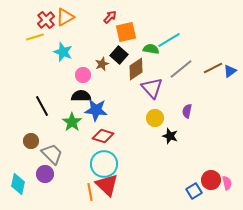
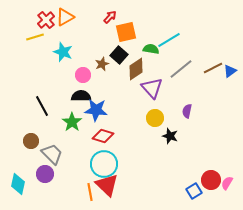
pink semicircle: rotated 136 degrees counterclockwise
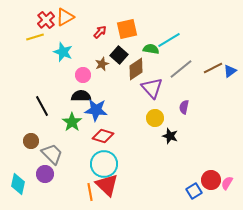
red arrow: moved 10 px left, 15 px down
orange square: moved 1 px right, 3 px up
purple semicircle: moved 3 px left, 4 px up
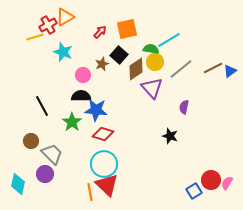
red cross: moved 2 px right, 5 px down; rotated 12 degrees clockwise
yellow circle: moved 56 px up
red diamond: moved 2 px up
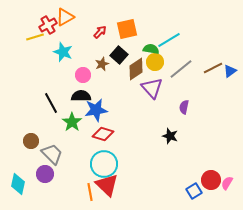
black line: moved 9 px right, 3 px up
blue star: rotated 15 degrees counterclockwise
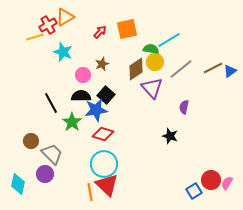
black square: moved 13 px left, 40 px down
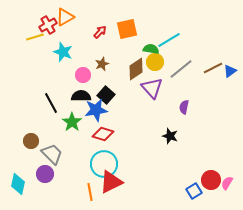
red triangle: moved 4 px right, 3 px up; rotated 50 degrees clockwise
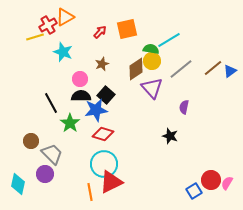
yellow circle: moved 3 px left, 1 px up
brown line: rotated 12 degrees counterclockwise
pink circle: moved 3 px left, 4 px down
green star: moved 2 px left, 1 px down
